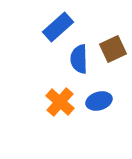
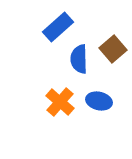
brown square: rotated 16 degrees counterclockwise
blue ellipse: rotated 30 degrees clockwise
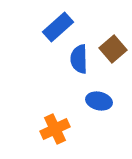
orange cross: moved 5 px left, 27 px down; rotated 24 degrees clockwise
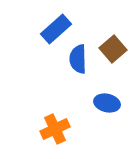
blue rectangle: moved 2 px left, 2 px down
blue semicircle: moved 1 px left
blue ellipse: moved 8 px right, 2 px down
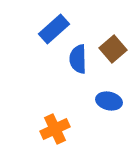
blue rectangle: moved 2 px left
blue ellipse: moved 2 px right, 2 px up
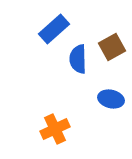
brown square: moved 1 px left, 2 px up; rotated 12 degrees clockwise
blue ellipse: moved 2 px right, 2 px up
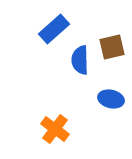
brown square: rotated 16 degrees clockwise
blue semicircle: moved 2 px right, 1 px down
orange cross: rotated 28 degrees counterclockwise
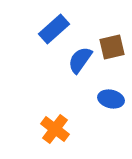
blue semicircle: rotated 36 degrees clockwise
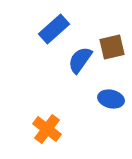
orange cross: moved 8 px left
